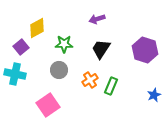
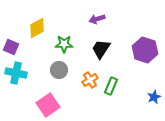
purple square: moved 10 px left; rotated 28 degrees counterclockwise
cyan cross: moved 1 px right, 1 px up
blue star: moved 2 px down
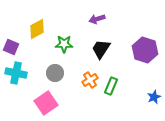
yellow diamond: moved 1 px down
gray circle: moved 4 px left, 3 px down
pink square: moved 2 px left, 2 px up
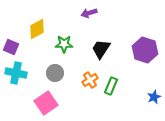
purple arrow: moved 8 px left, 6 px up
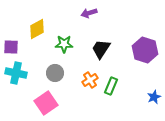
purple square: rotated 21 degrees counterclockwise
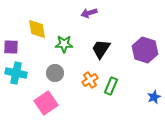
yellow diamond: rotated 70 degrees counterclockwise
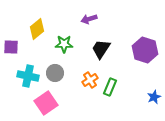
purple arrow: moved 6 px down
yellow diamond: rotated 60 degrees clockwise
cyan cross: moved 12 px right, 3 px down
green rectangle: moved 1 px left, 1 px down
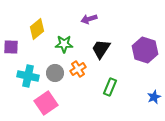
orange cross: moved 12 px left, 11 px up
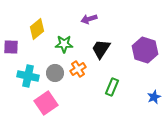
green rectangle: moved 2 px right
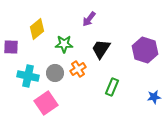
purple arrow: rotated 35 degrees counterclockwise
blue star: rotated 16 degrees clockwise
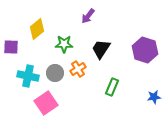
purple arrow: moved 1 px left, 3 px up
